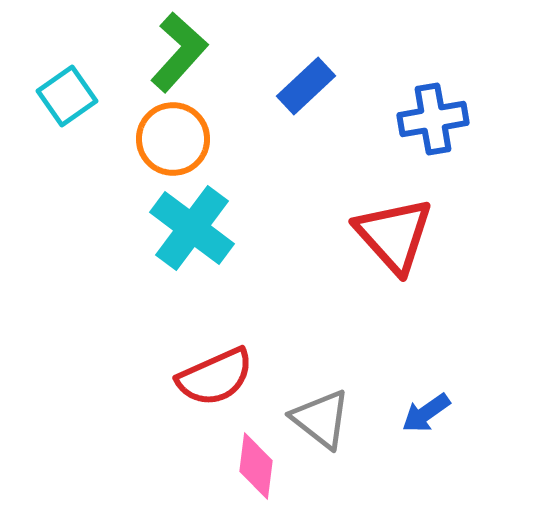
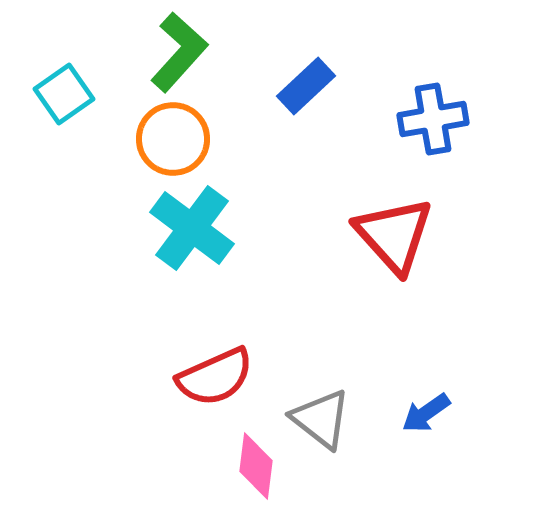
cyan square: moved 3 px left, 2 px up
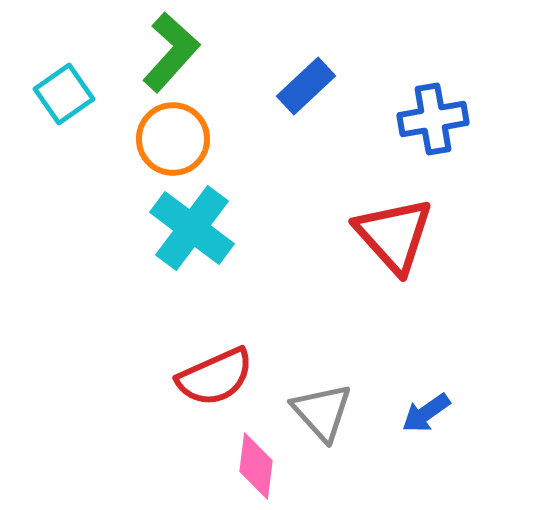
green L-shape: moved 8 px left
gray triangle: moved 1 px right, 7 px up; rotated 10 degrees clockwise
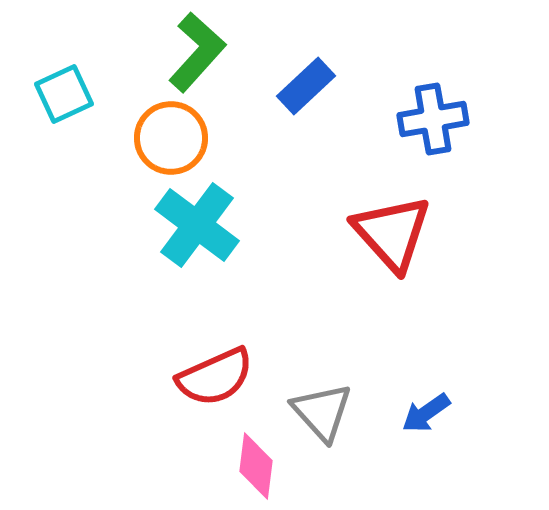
green L-shape: moved 26 px right
cyan square: rotated 10 degrees clockwise
orange circle: moved 2 px left, 1 px up
cyan cross: moved 5 px right, 3 px up
red triangle: moved 2 px left, 2 px up
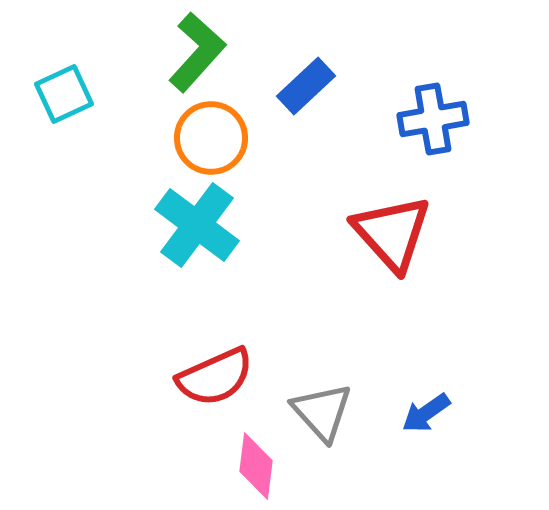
orange circle: moved 40 px right
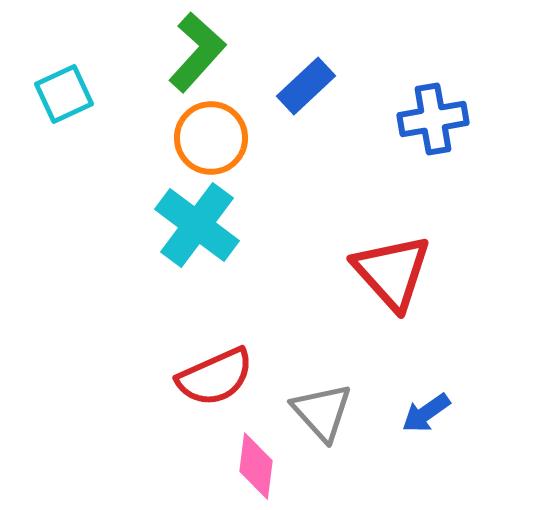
red triangle: moved 39 px down
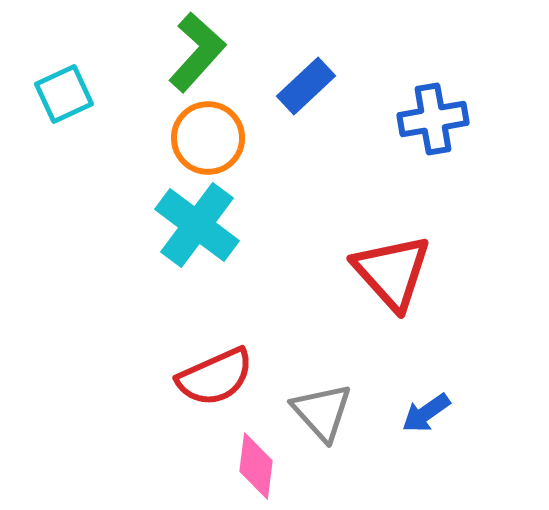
orange circle: moved 3 px left
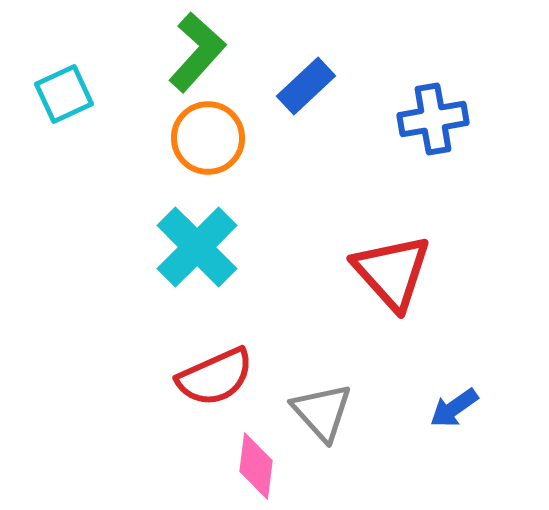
cyan cross: moved 22 px down; rotated 8 degrees clockwise
blue arrow: moved 28 px right, 5 px up
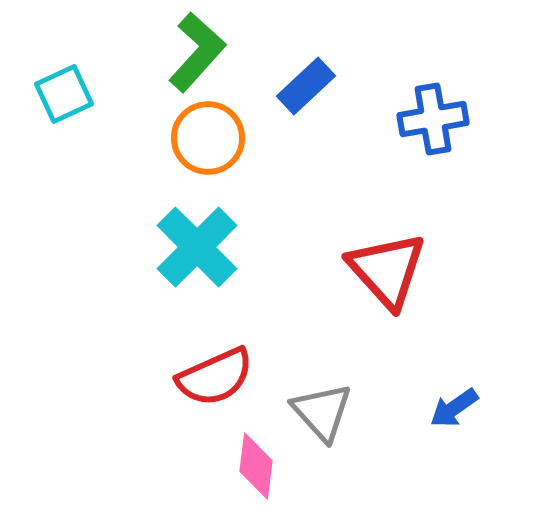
red triangle: moved 5 px left, 2 px up
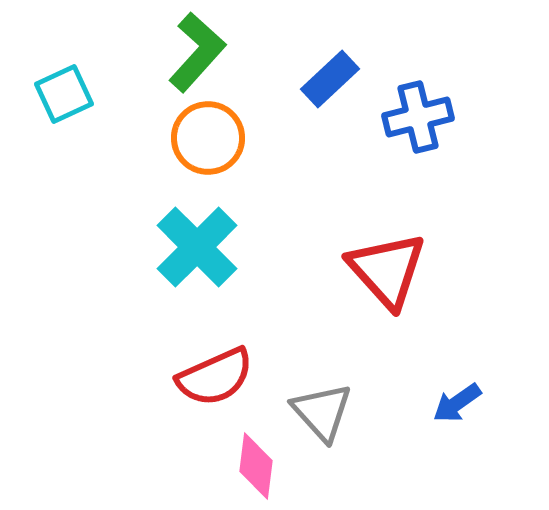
blue rectangle: moved 24 px right, 7 px up
blue cross: moved 15 px left, 2 px up; rotated 4 degrees counterclockwise
blue arrow: moved 3 px right, 5 px up
